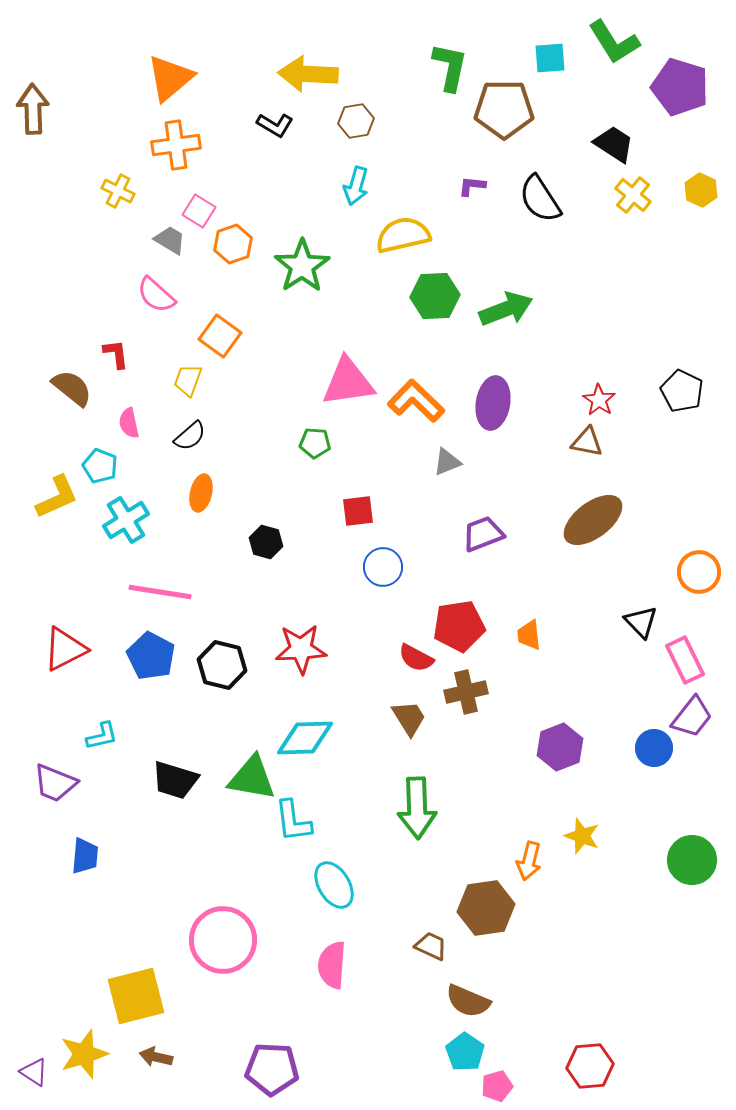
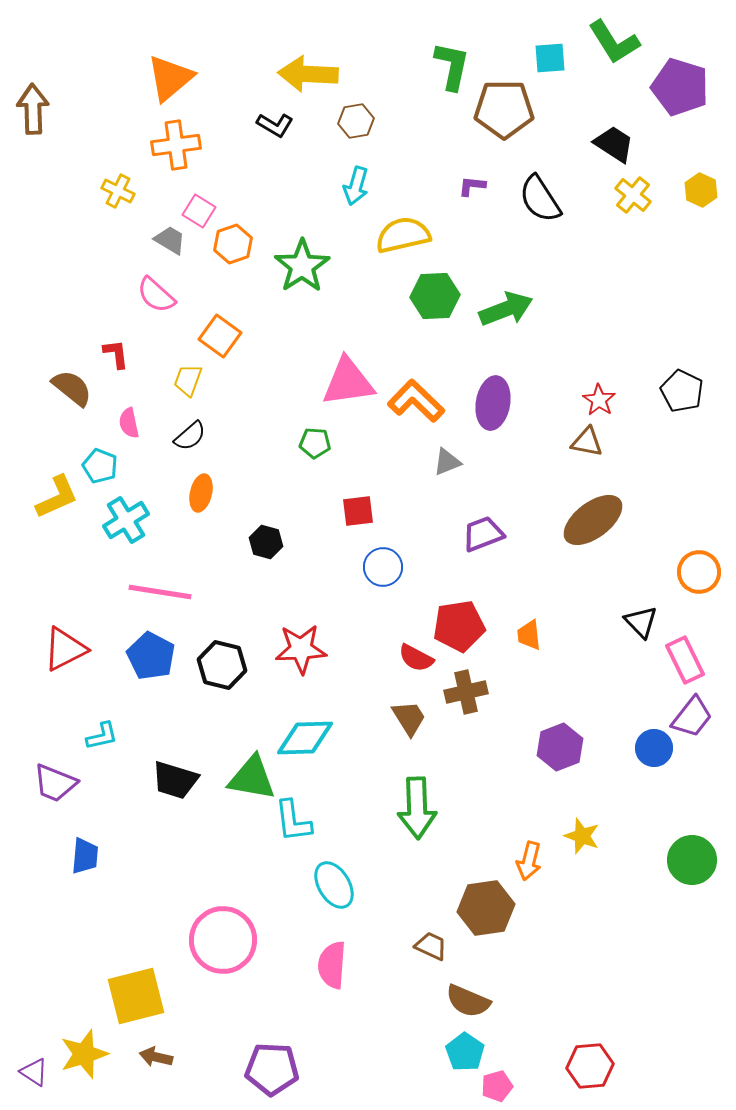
green L-shape at (450, 67): moved 2 px right, 1 px up
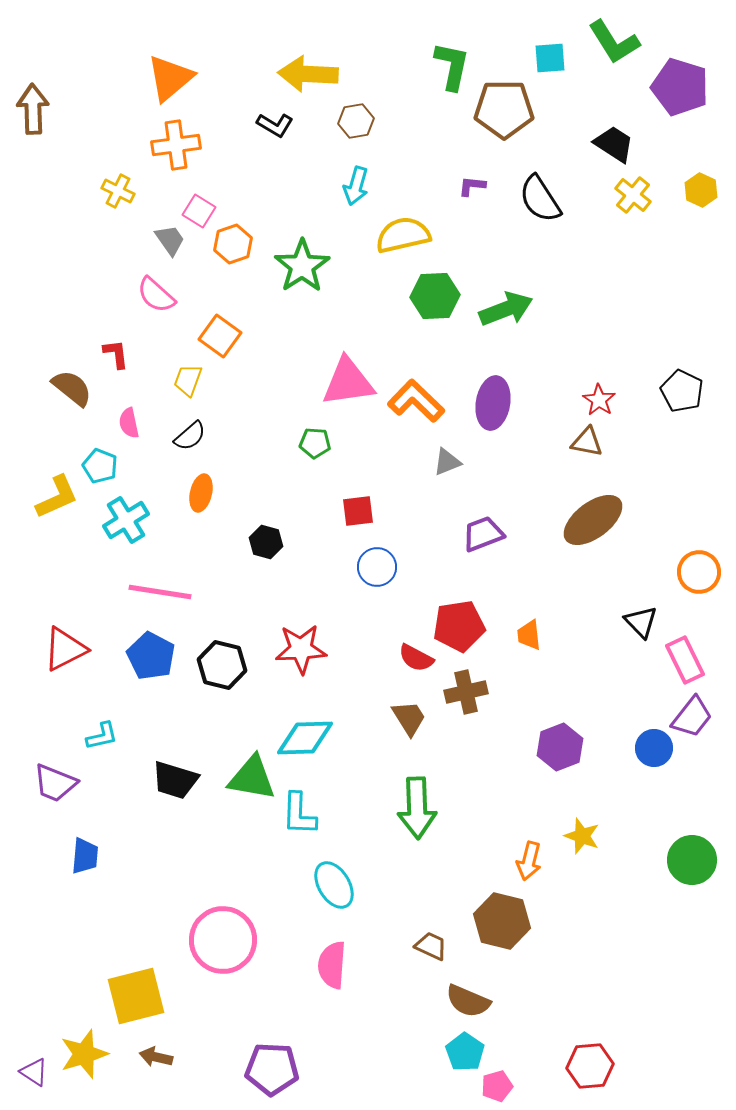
gray trapezoid at (170, 240): rotated 24 degrees clockwise
blue circle at (383, 567): moved 6 px left
cyan L-shape at (293, 821): moved 6 px right, 7 px up; rotated 9 degrees clockwise
brown hexagon at (486, 908): moved 16 px right, 13 px down; rotated 22 degrees clockwise
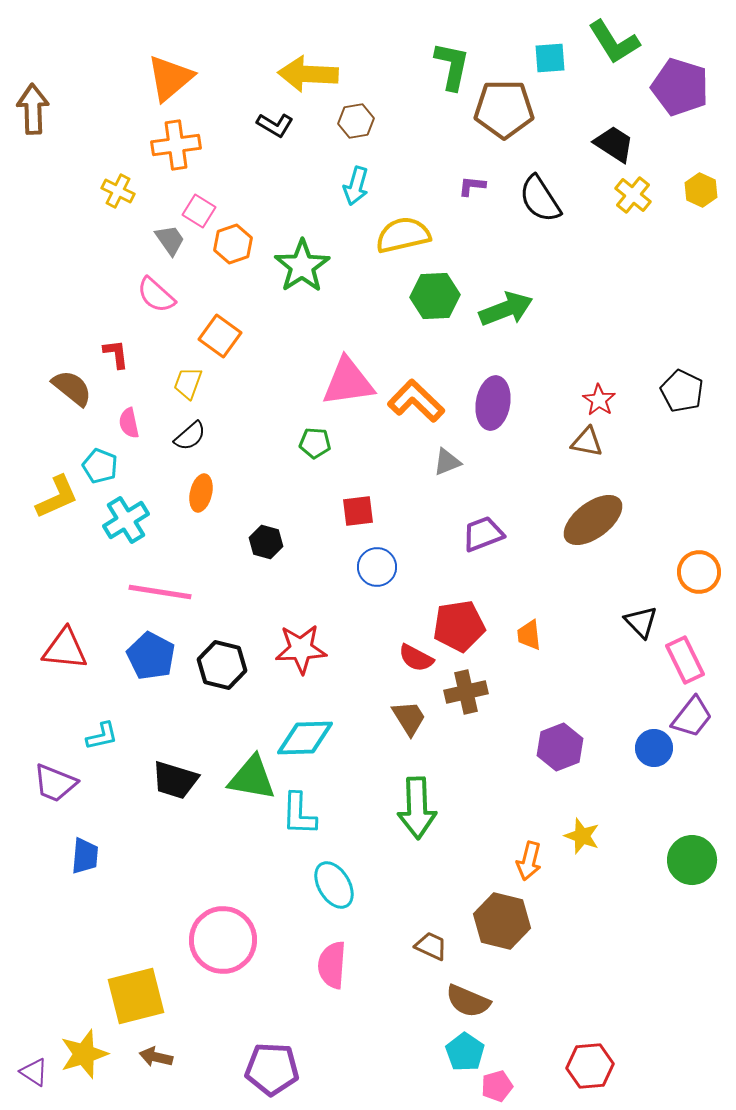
yellow trapezoid at (188, 380): moved 3 px down
red triangle at (65, 649): rotated 33 degrees clockwise
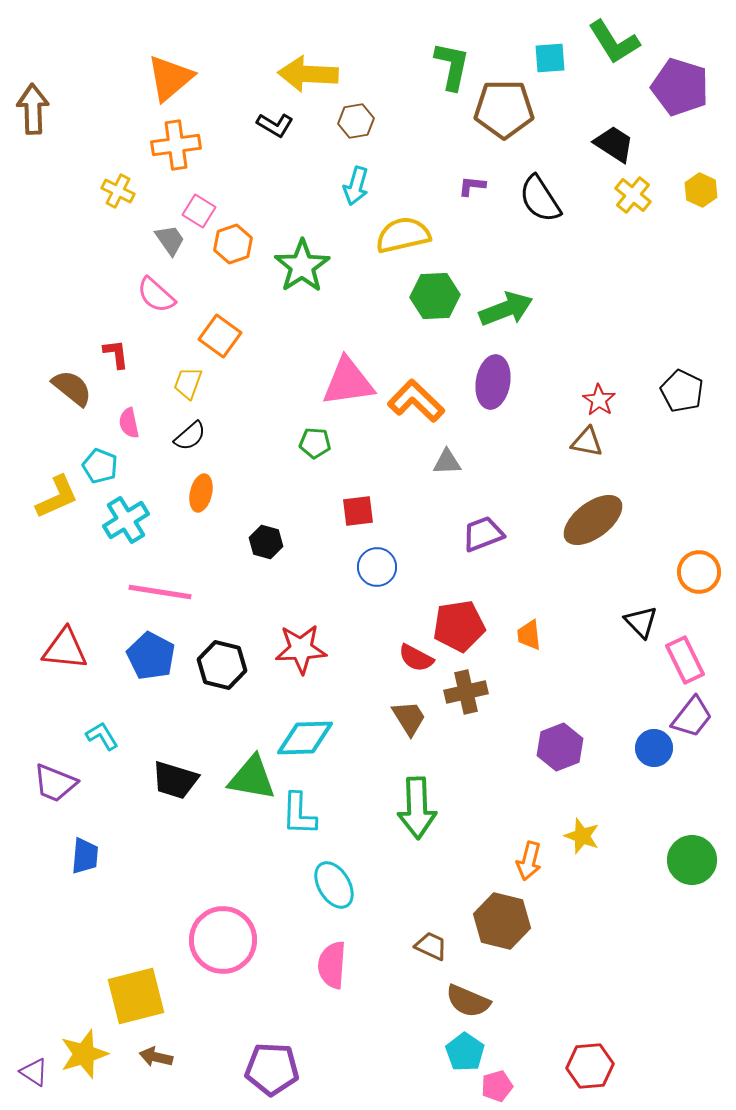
purple ellipse at (493, 403): moved 21 px up
gray triangle at (447, 462): rotated 20 degrees clockwise
cyan L-shape at (102, 736): rotated 108 degrees counterclockwise
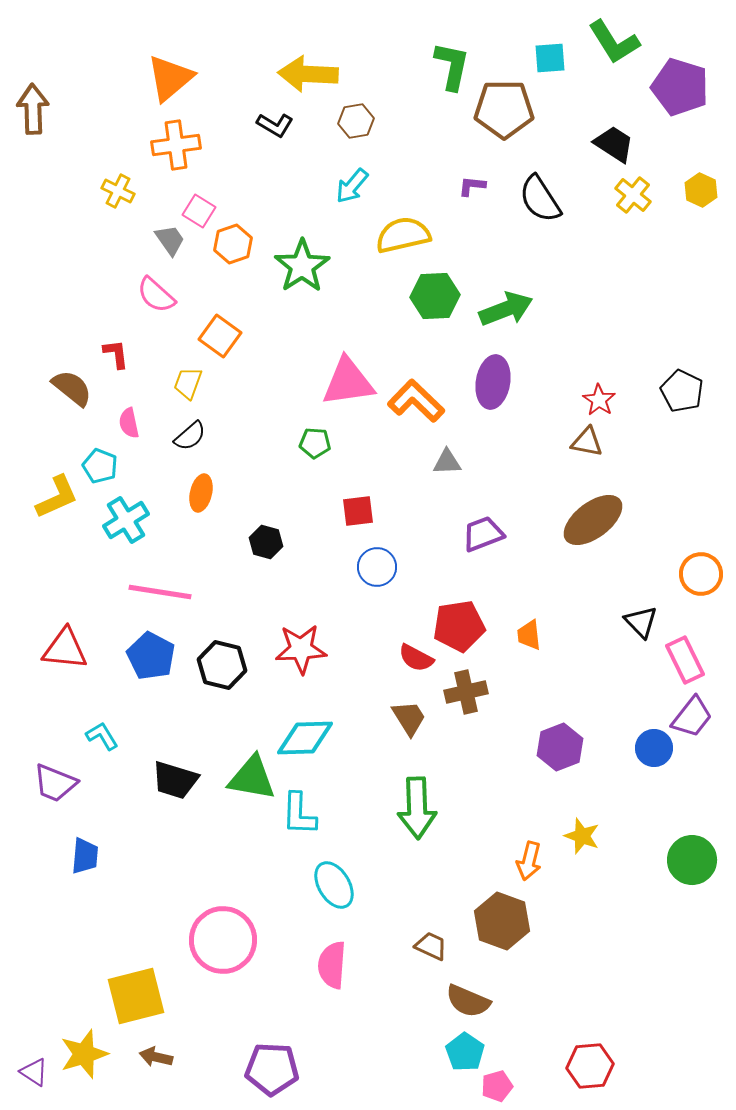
cyan arrow at (356, 186): moved 4 px left; rotated 24 degrees clockwise
orange circle at (699, 572): moved 2 px right, 2 px down
brown hexagon at (502, 921): rotated 6 degrees clockwise
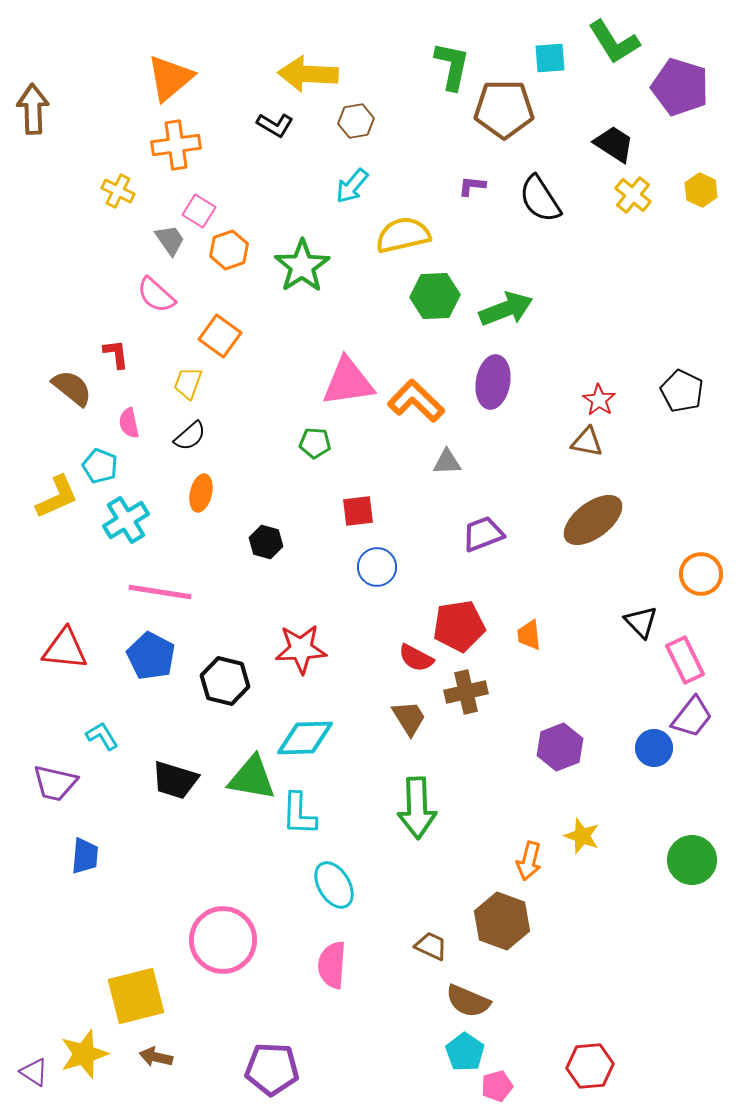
orange hexagon at (233, 244): moved 4 px left, 6 px down
black hexagon at (222, 665): moved 3 px right, 16 px down
purple trapezoid at (55, 783): rotated 9 degrees counterclockwise
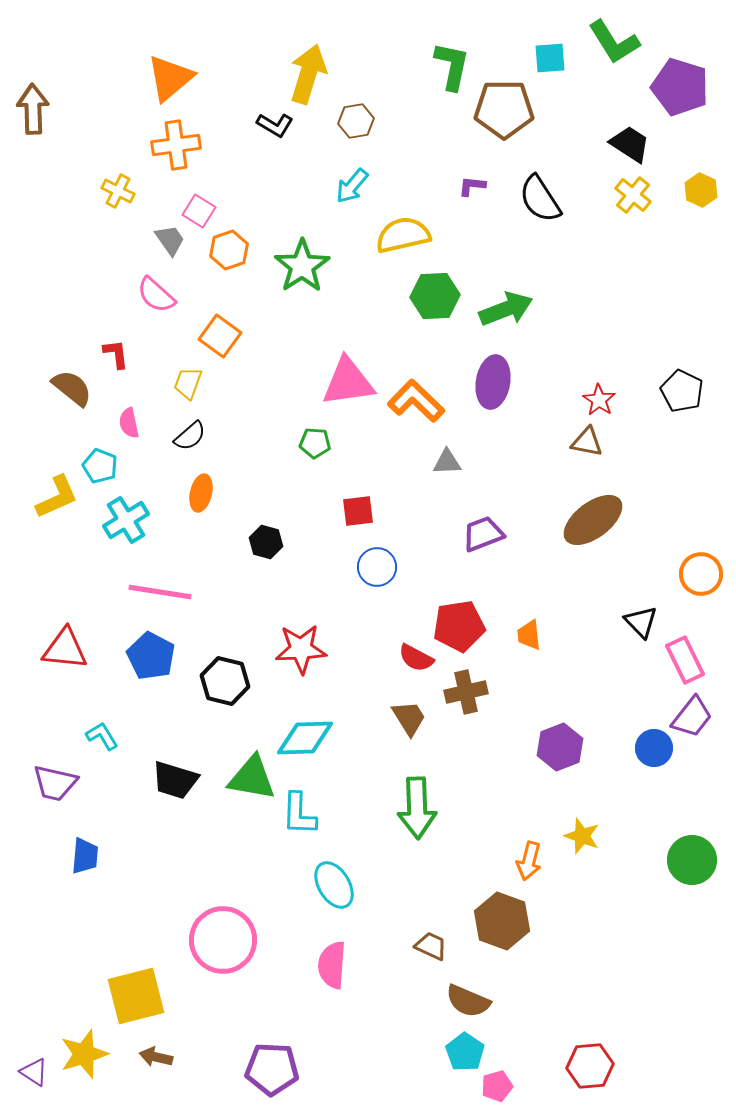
yellow arrow at (308, 74): rotated 104 degrees clockwise
black trapezoid at (614, 144): moved 16 px right
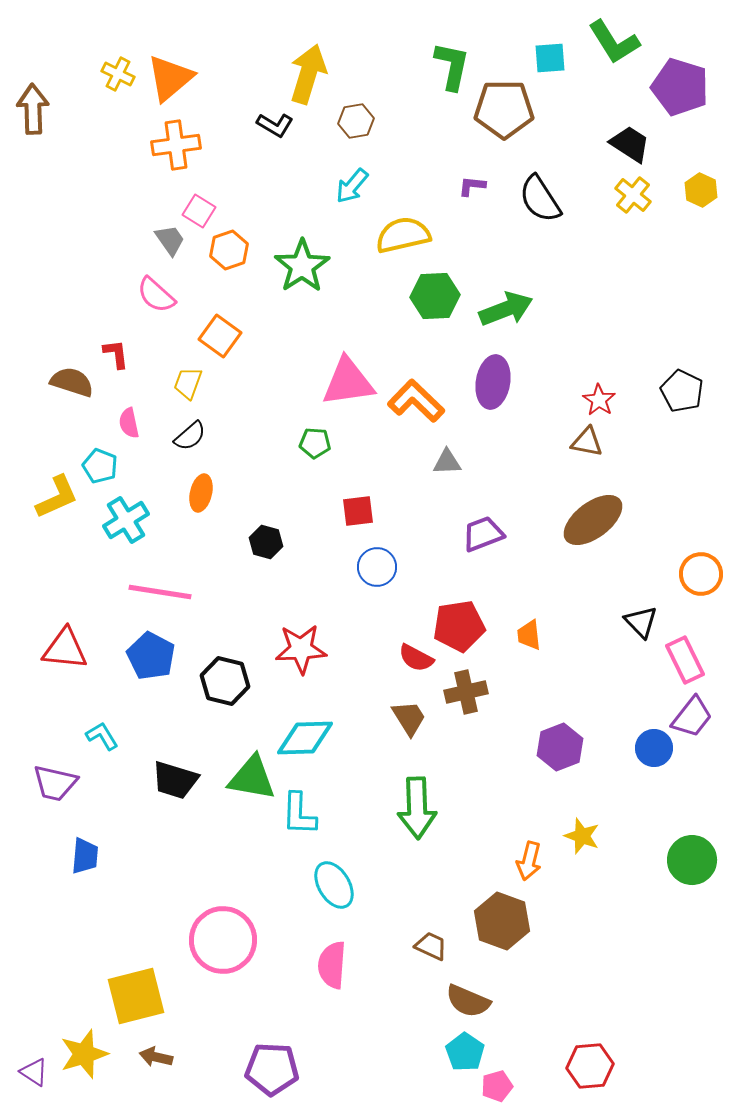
yellow cross at (118, 191): moved 117 px up
brown semicircle at (72, 388): moved 6 px up; rotated 21 degrees counterclockwise
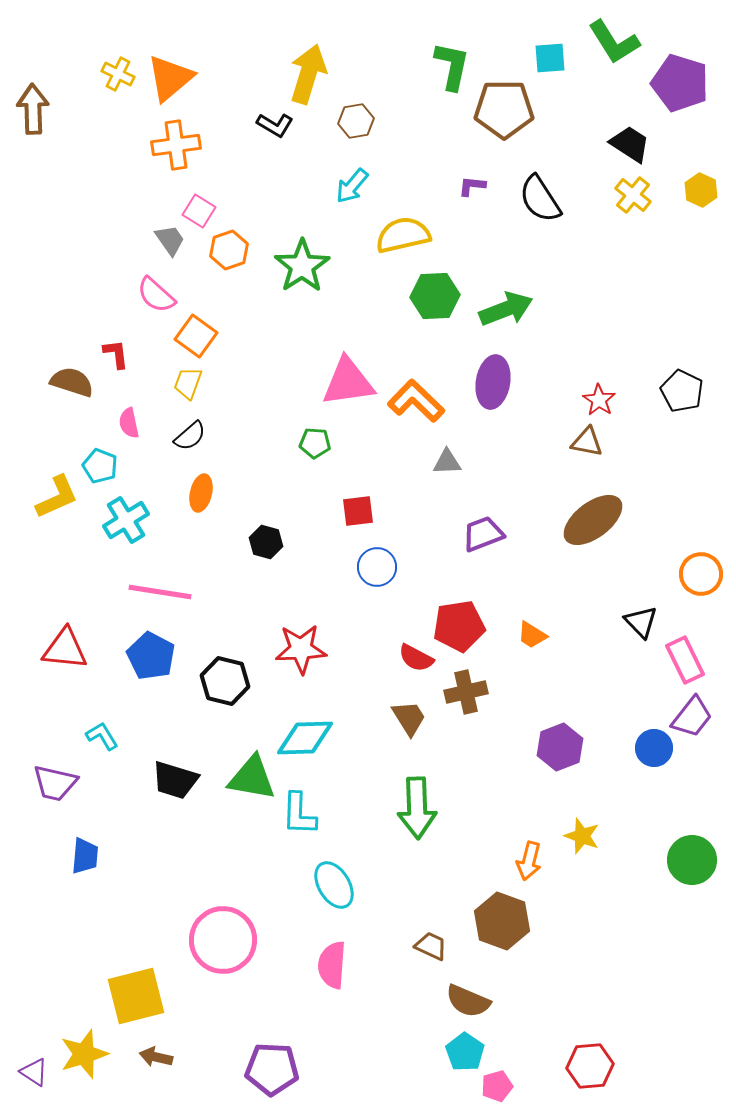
purple pentagon at (680, 87): moved 4 px up
orange square at (220, 336): moved 24 px left
orange trapezoid at (529, 635): moved 3 px right; rotated 52 degrees counterclockwise
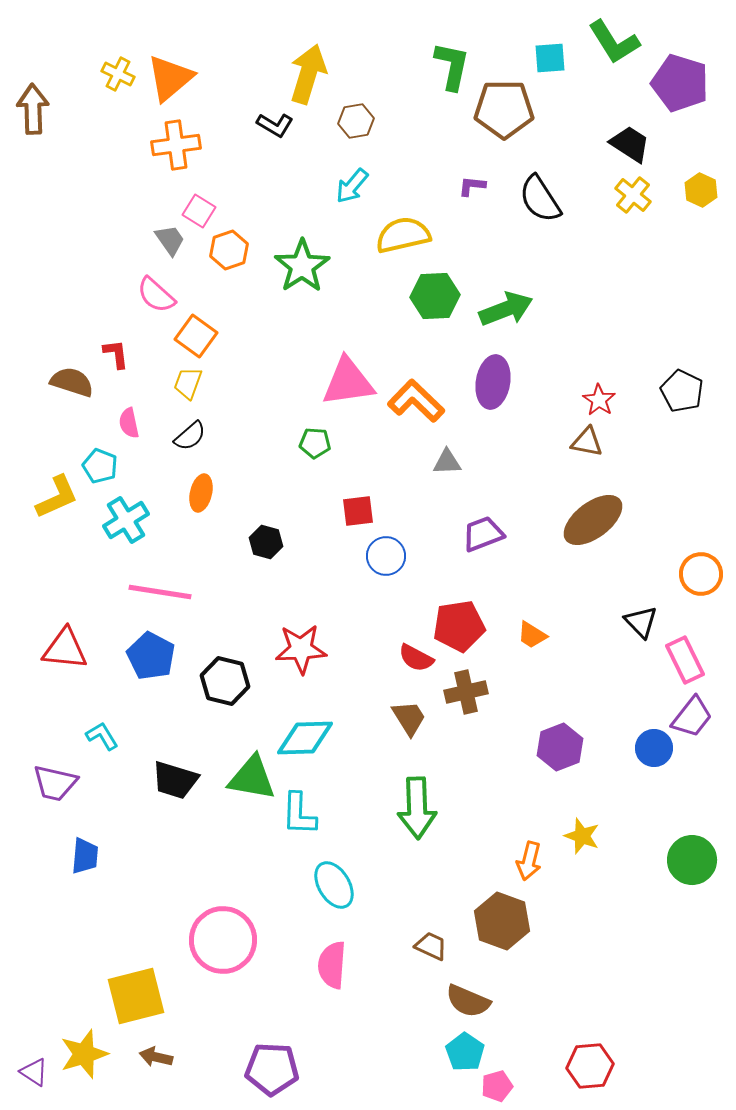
blue circle at (377, 567): moved 9 px right, 11 px up
